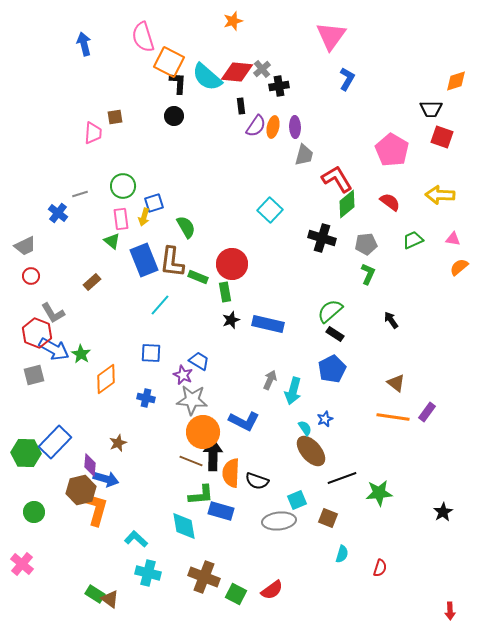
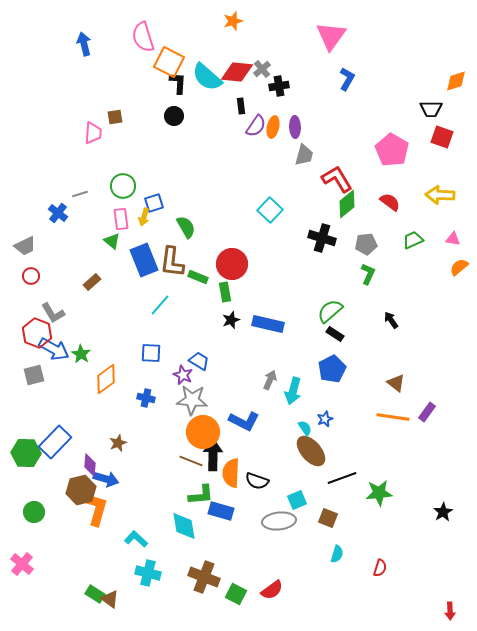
cyan semicircle at (342, 554): moved 5 px left
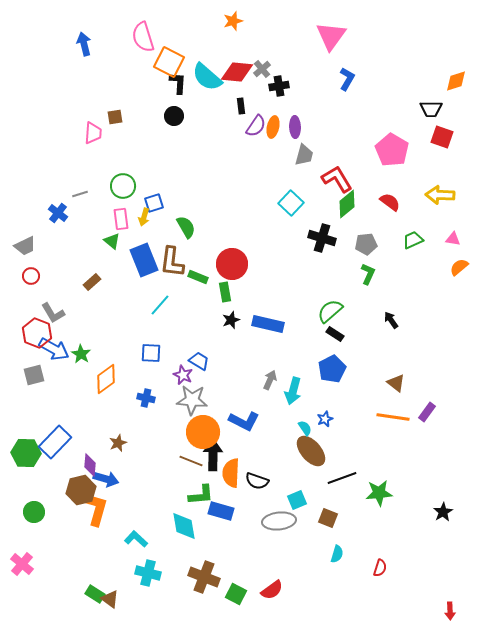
cyan square at (270, 210): moved 21 px right, 7 px up
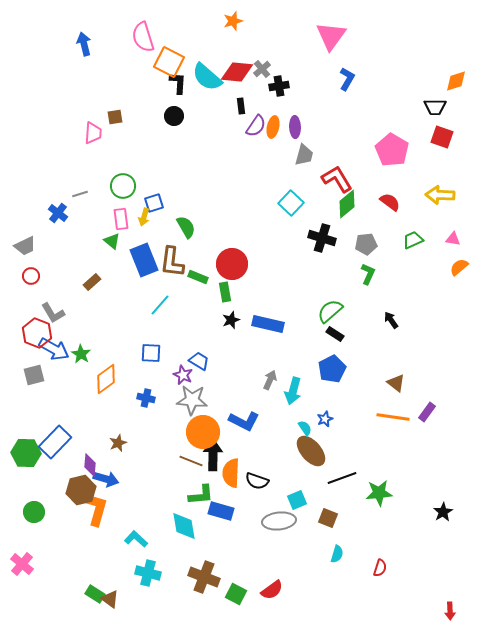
black trapezoid at (431, 109): moved 4 px right, 2 px up
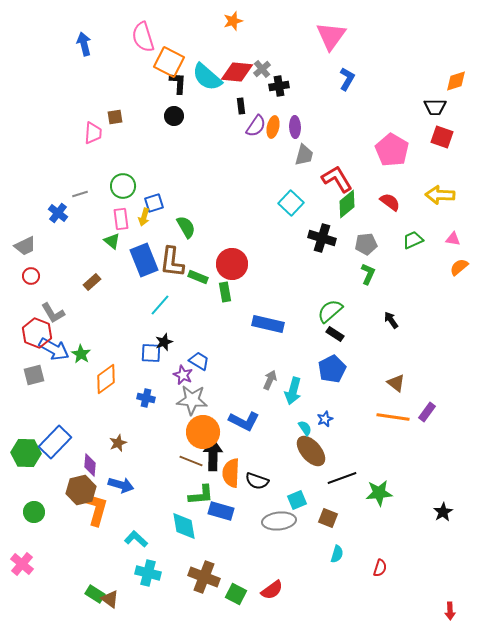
black star at (231, 320): moved 67 px left, 22 px down
blue arrow at (106, 479): moved 15 px right, 6 px down
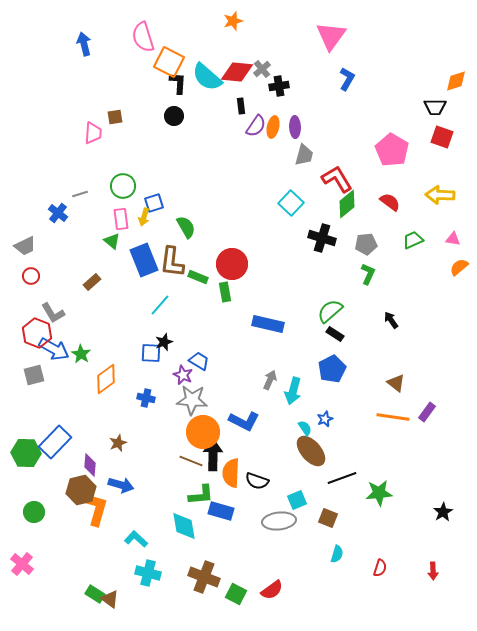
red arrow at (450, 611): moved 17 px left, 40 px up
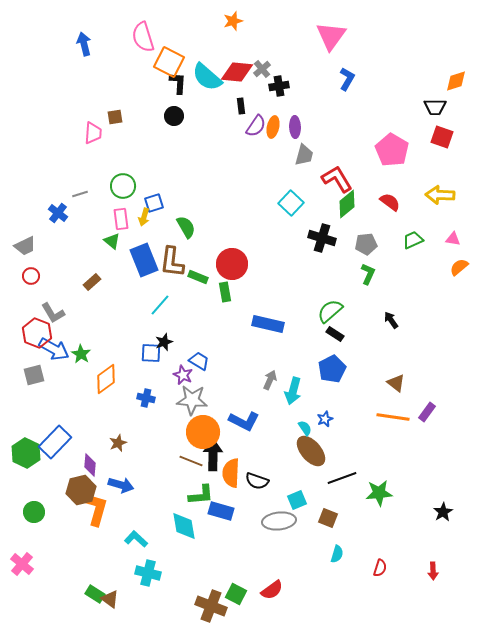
green hexagon at (26, 453): rotated 24 degrees clockwise
brown cross at (204, 577): moved 7 px right, 29 px down
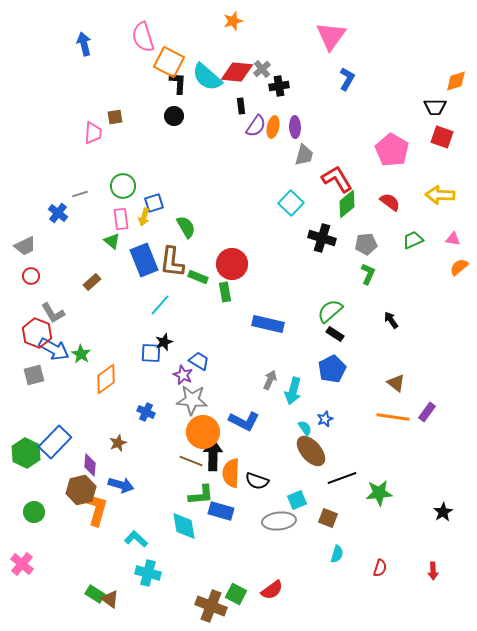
blue cross at (146, 398): moved 14 px down; rotated 12 degrees clockwise
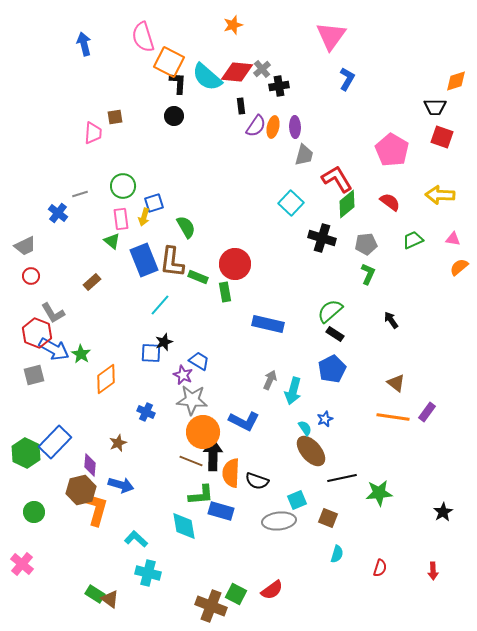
orange star at (233, 21): moved 4 px down
red circle at (232, 264): moved 3 px right
black line at (342, 478): rotated 8 degrees clockwise
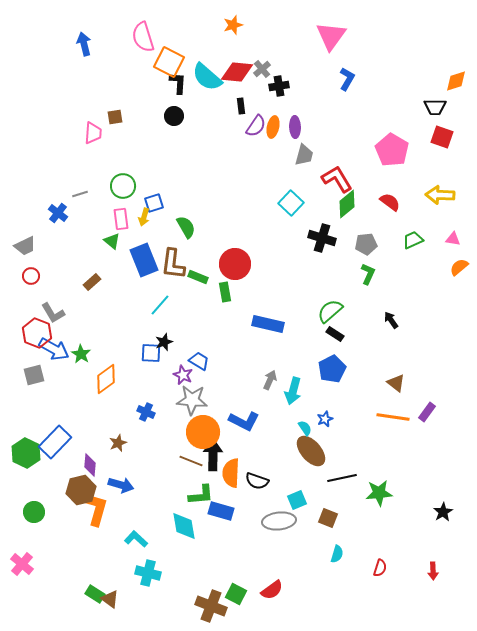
brown L-shape at (172, 262): moved 1 px right, 2 px down
